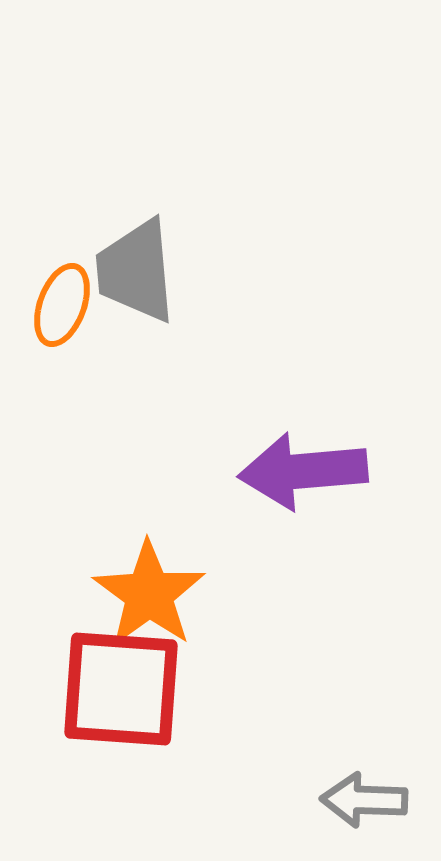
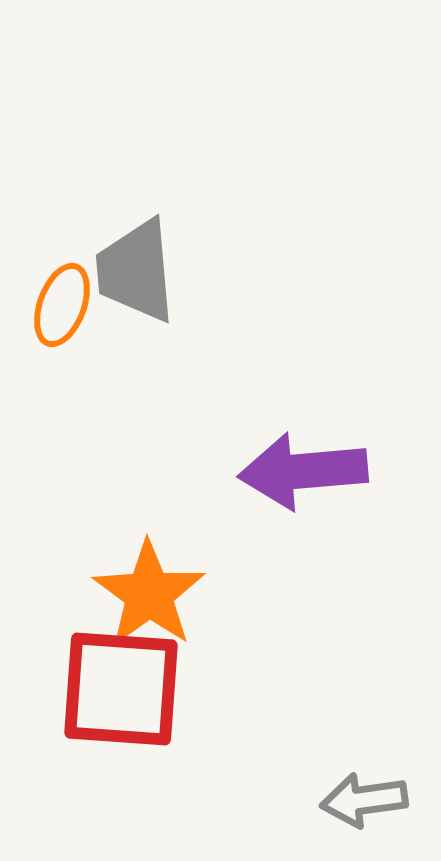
gray arrow: rotated 10 degrees counterclockwise
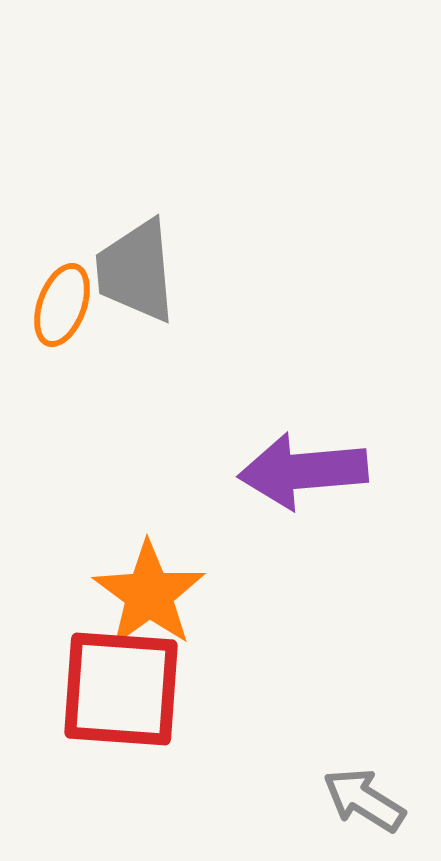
gray arrow: rotated 40 degrees clockwise
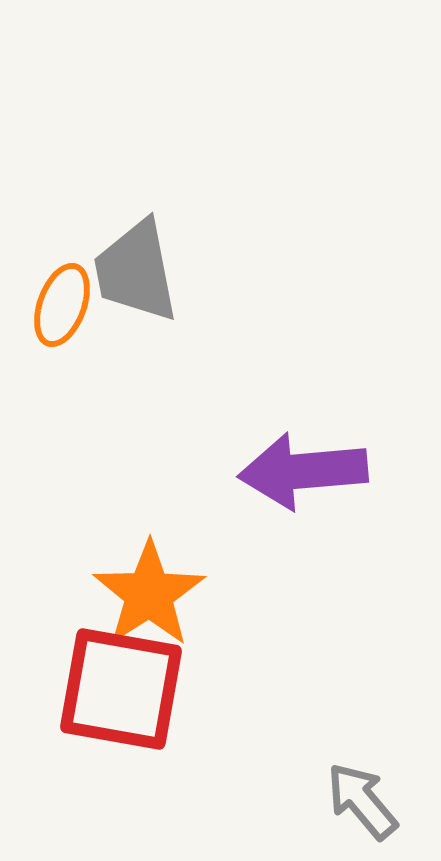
gray trapezoid: rotated 6 degrees counterclockwise
orange star: rotated 3 degrees clockwise
red square: rotated 6 degrees clockwise
gray arrow: moved 2 px left, 1 px down; rotated 18 degrees clockwise
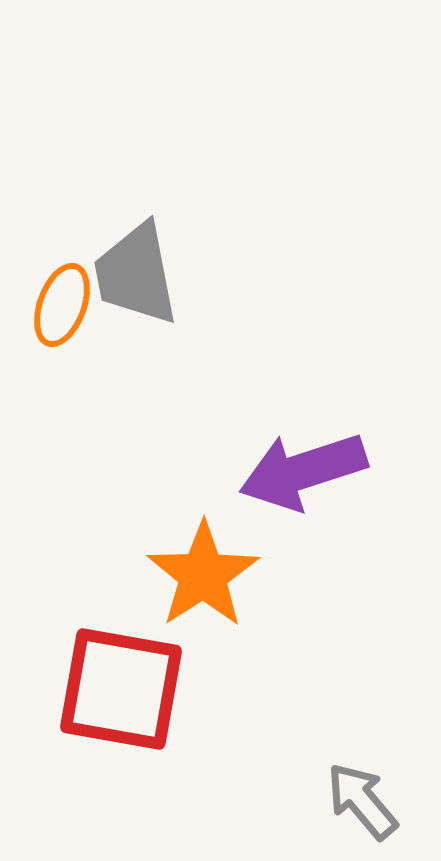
gray trapezoid: moved 3 px down
purple arrow: rotated 13 degrees counterclockwise
orange star: moved 54 px right, 19 px up
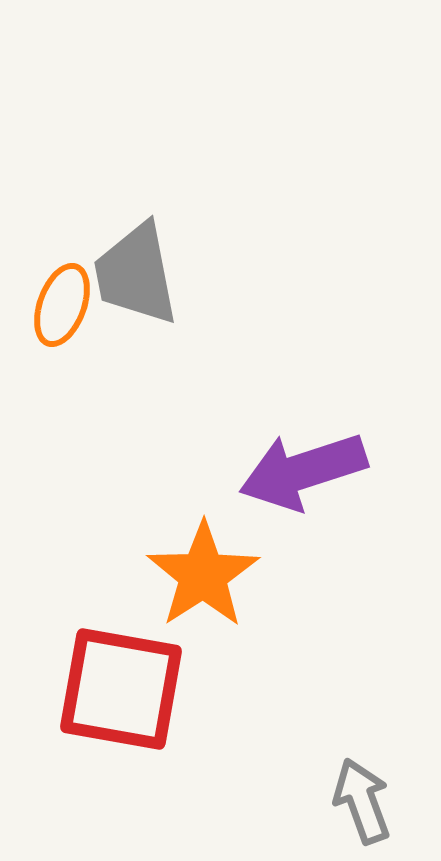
gray arrow: rotated 20 degrees clockwise
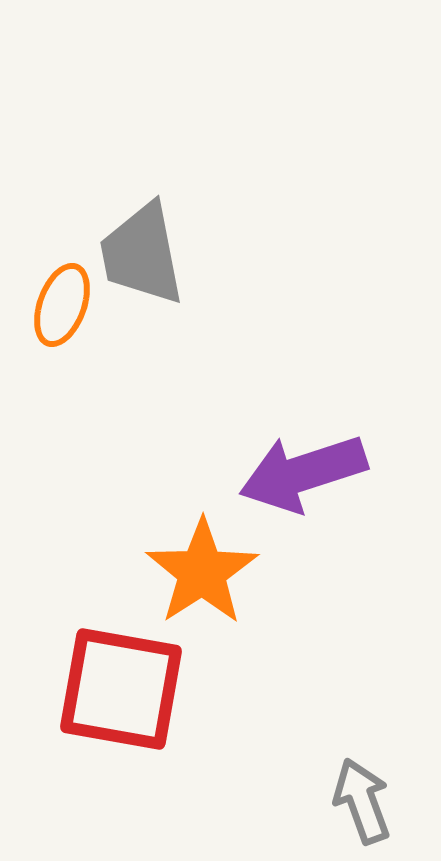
gray trapezoid: moved 6 px right, 20 px up
purple arrow: moved 2 px down
orange star: moved 1 px left, 3 px up
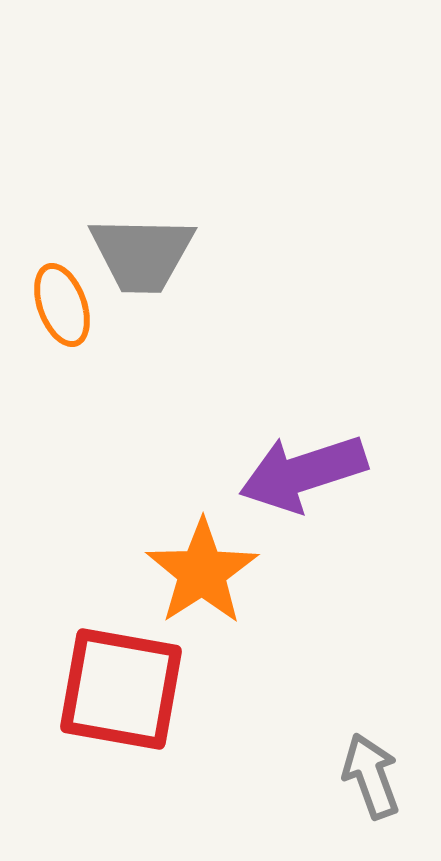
gray trapezoid: rotated 78 degrees counterclockwise
orange ellipse: rotated 40 degrees counterclockwise
gray arrow: moved 9 px right, 25 px up
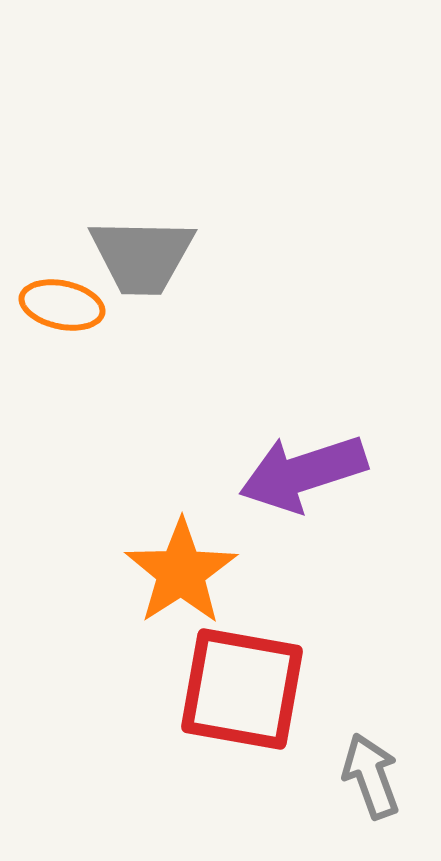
gray trapezoid: moved 2 px down
orange ellipse: rotated 58 degrees counterclockwise
orange star: moved 21 px left
red square: moved 121 px right
